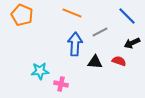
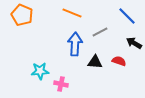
black arrow: moved 2 px right; rotated 56 degrees clockwise
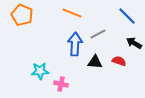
gray line: moved 2 px left, 2 px down
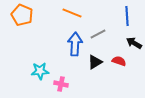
blue line: rotated 42 degrees clockwise
black triangle: rotated 35 degrees counterclockwise
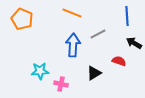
orange pentagon: moved 4 px down
blue arrow: moved 2 px left, 1 px down
black triangle: moved 1 px left, 11 px down
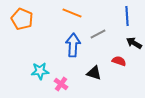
black triangle: rotated 49 degrees clockwise
pink cross: rotated 24 degrees clockwise
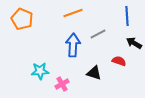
orange line: moved 1 px right; rotated 42 degrees counterclockwise
pink cross: moved 1 px right; rotated 24 degrees clockwise
